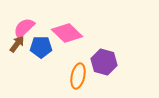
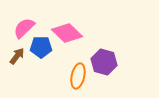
brown arrow: moved 12 px down
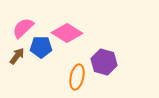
pink semicircle: moved 1 px left
pink diamond: rotated 12 degrees counterclockwise
orange ellipse: moved 1 px left, 1 px down
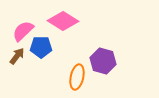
pink semicircle: moved 3 px down
pink diamond: moved 4 px left, 12 px up
purple hexagon: moved 1 px left, 1 px up
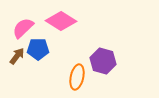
pink diamond: moved 2 px left
pink semicircle: moved 3 px up
blue pentagon: moved 3 px left, 2 px down
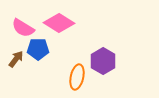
pink diamond: moved 2 px left, 2 px down
pink semicircle: rotated 105 degrees counterclockwise
brown arrow: moved 1 px left, 3 px down
purple hexagon: rotated 15 degrees clockwise
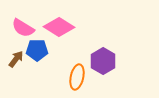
pink diamond: moved 4 px down
blue pentagon: moved 1 px left, 1 px down
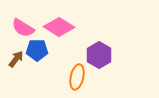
purple hexagon: moved 4 px left, 6 px up
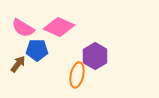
pink diamond: rotated 8 degrees counterclockwise
purple hexagon: moved 4 px left, 1 px down
brown arrow: moved 2 px right, 5 px down
orange ellipse: moved 2 px up
